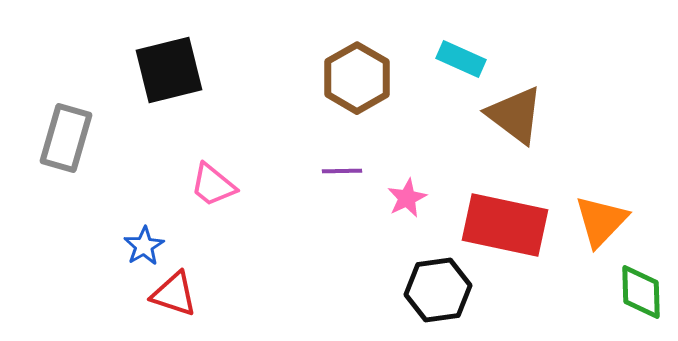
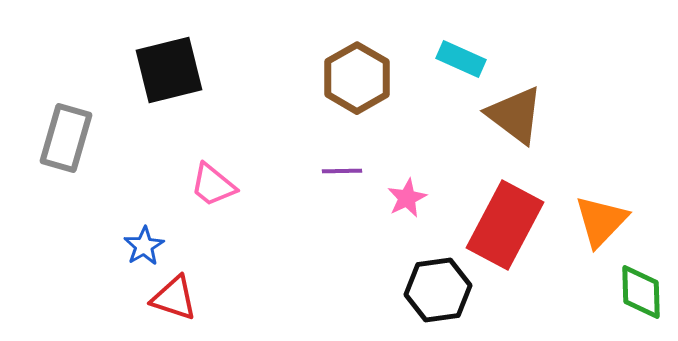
red rectangle: rotated 74 degrees counterclockwise
red triangle: moved 4 px down
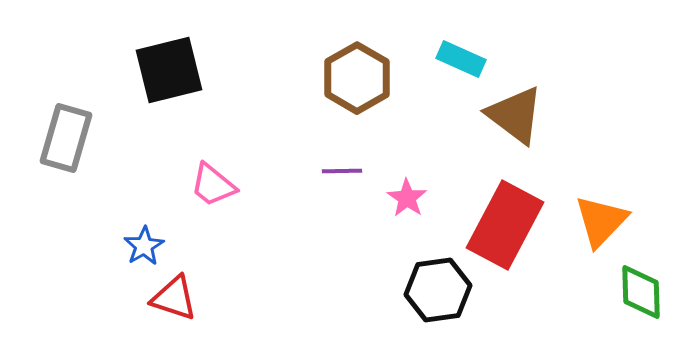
pink star: rotated 12 degrees counterclockwise
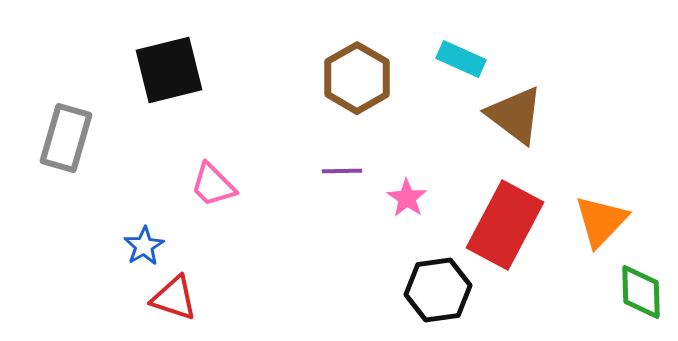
pink trapezoid: rotated 6 degrees clockwise
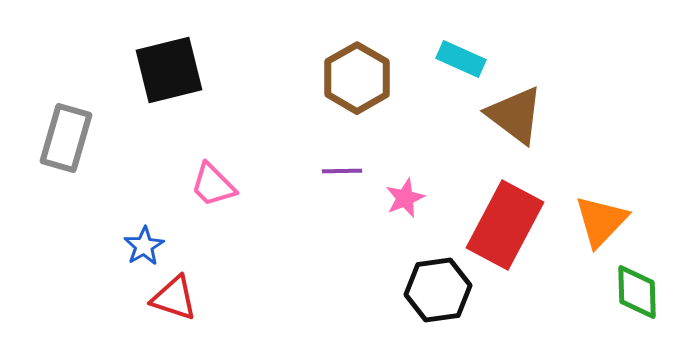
pink star: moved 2 px left; rotated 15 degrees clockwise
green diamond: moved 4 px left
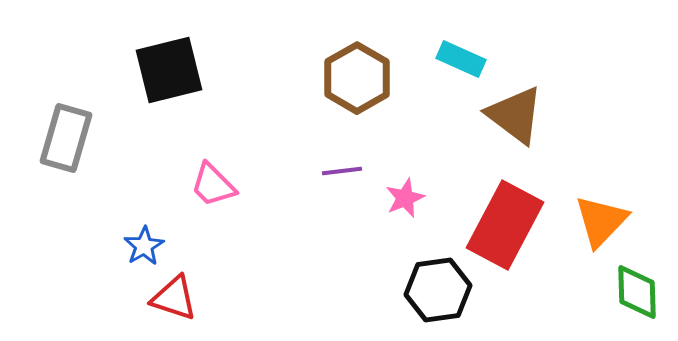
purple line: rotated 6 degrees counterclockwise
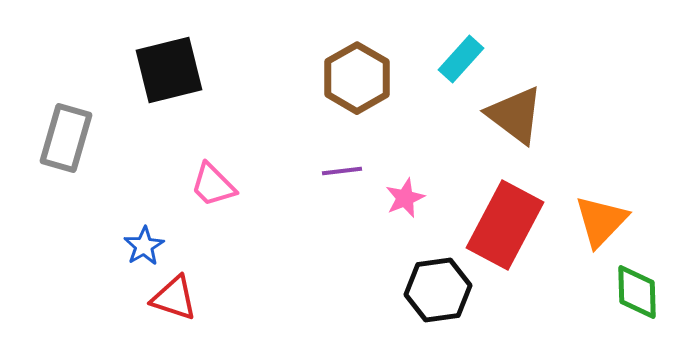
cyan rectangle: rotated 72 degrees counterclockwise
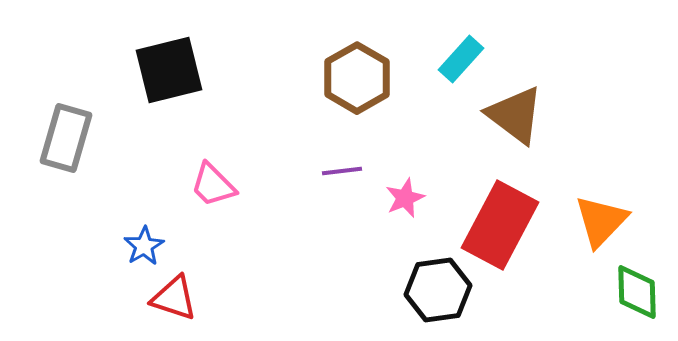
red rectangle: moved 5 px left
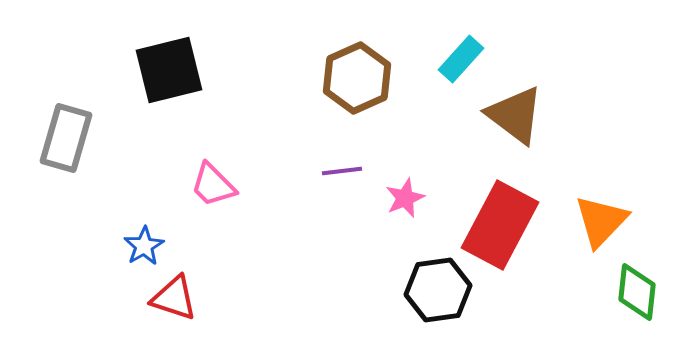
brown hexagon: rotated 6 degrees clockwise
green diamond: rotated 8 degrees clockwise
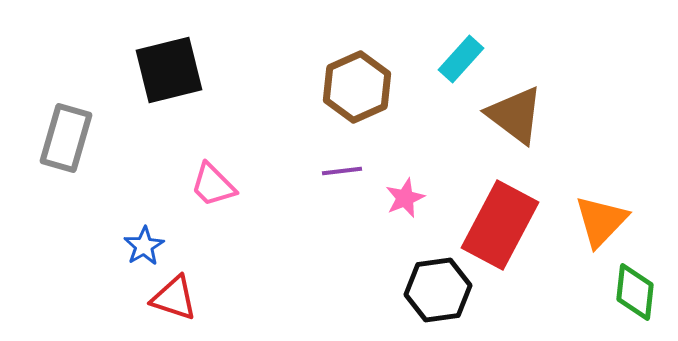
brown hexagon: moved 9 px down
green diamond: moved 2 px left
